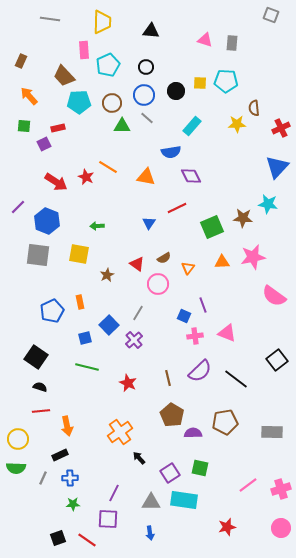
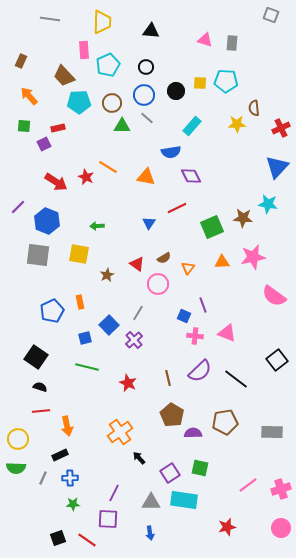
pink cross at (195, 336): rotated 14 degrees clockwise
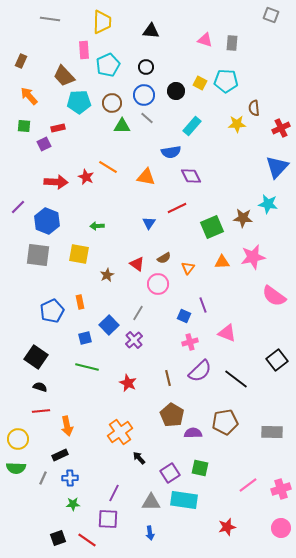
yellow square at (200, 83): rotated 24 degrees clockwise
red arrow at (56, 182): rotated 30 degrees counterclockwise
pink cross at (195, 336): moved 5 px left, 6 px down; rotated 21 degrees counterclockwise
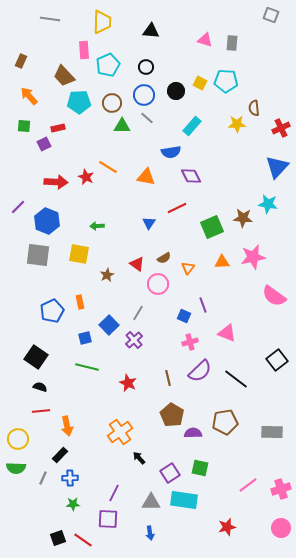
black rectangle at (60, 455): rotated 21 degrees counterclockwise
red line at (87, 540): moved 4 px left
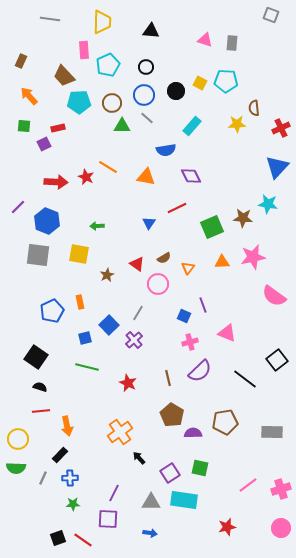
blue semicircle at (171, 152): moved 5 px left, 2 px up
black line at (236, 379): moved 9 px right
blue arrow at (150, 533): rotated 72 degrees counterclockwise
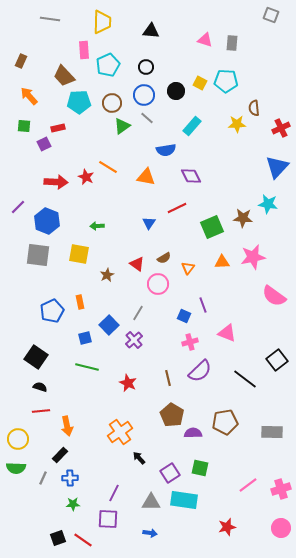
green triangle at (122, 126): rotated 36 degrees counterclockwise
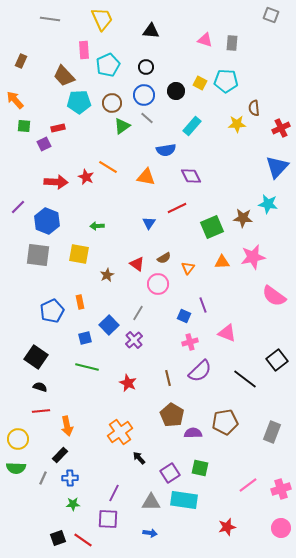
yellow trapezoid at (102, 22): moved 3 px up; rotated 25 degrees counterclockwise
orange arrow at (29, 96): moved 14 px left, 4 px down
gray rectangle at (272, 432): rotated 70 degrees counterclockwise
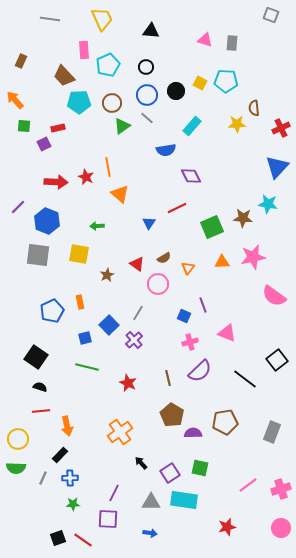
blue circle at (144, 95): moved 3 px right
orange line at (108, 167): rotated 48 degrees clockwise
orange triangle at (146, 177): moved 26 px left, 17 px down; rotated 30 degrees clockwise
black arrow at (139, 458): moved 2 px right, 5 px down
